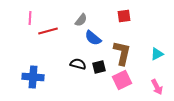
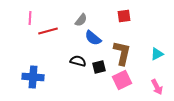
black semicircle: moved 3 px up
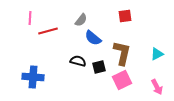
red square: moved 1 px right
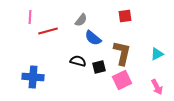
pink line: moved 1 px up
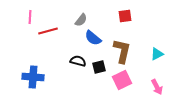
brown L-shape: moved 2 px up
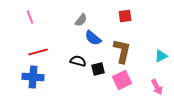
pink line: rotated 24 degrees counterclockwise
red line: moved 10 px left, 21 px down
cyan triangle: moved 4 px right, 2 px down
black square: moved 1 px left, 2 px down
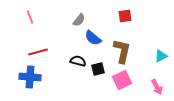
gray semicircle: moved 2 px left
blue cross: moved 3 px left
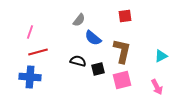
pink line: moved 15 px down; rotated 40 degrees clockwise
pink square: rotated 12 degrees clockwise
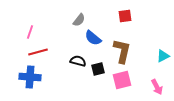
cyan triangle: moved 2 px right
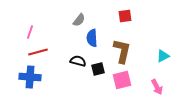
blue semicircle: moved 1 px left; rotated 48 degrees clockwise
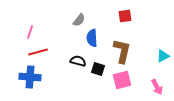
black square: rotated 32 degrees clockwise
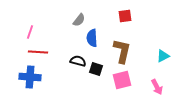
red line: rotated 18 degrees clockwise
black square: moved 2 px left
